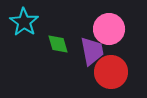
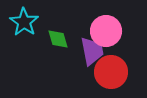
pink circle: moved 3 px left, 2 px down
green diamond: moved 5 px up
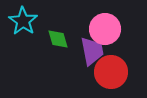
cyan star: moved 1 px left, 1 px up
pink circle: moved 1 px left, 2 px up
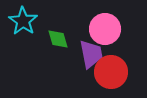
purple trapezoid: moved 1 px left, 3 px down
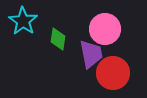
green diamond: rotated 25 degrees clockwise
red circle: moved 2 px right, 1 px down
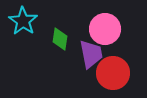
green diamond: moved 2 px right
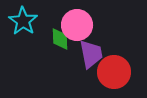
pink circle: moved 28 px left, 4 px up
green diamond: rotated 10 degrees counterclockwise
red circle: moved 1 px right, 1 px up
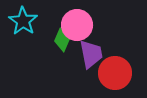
green diamond: moved 2 px right, 1 px down; rotated 25 degrees clockwise
red circle: moved 1 px right, 1 px down
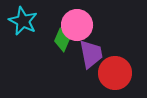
cyan star: rotated 8 degrees counterclockwise
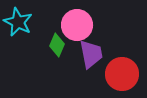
cyan star: moved 5 px left, 1 px down
green diamond: moved 5 px left, 5 px down
red circle: moved 7 px right, 1 px down
